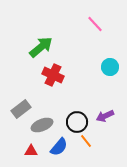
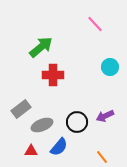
red cross: rotated 25 degrees counterclockwise
orange line: moved 16 px right, 16 px down
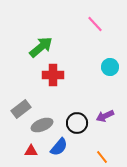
black circle: moved 1 px down
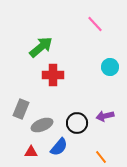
gray rectangle: rotated 30 degrees counterclockwise
purple arrow: rotated 12 degrees clockwise
red triangle: moved 1 px down
orange line: moved 1 px left
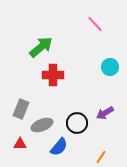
purple arrow: moved 3 px up; rotated 18 degrees counterclockwise
red triangle: moved 11 px left, 8 px up
orange line: rotated 72 degrees clockwise
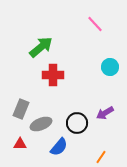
gray ellipse: moved 1 px left, 1 px up
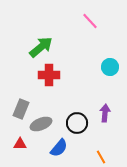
pink line: moved 5 px left, 3 px up
red cross: moved 4 px left
purple arrow: rotated 126 degrees clockwise
blue semicircle: moved 1 px down
orange line: rotated 64 degrees counterclockwise
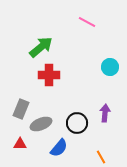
pink line: moved 3 px left, 1 px down; rotated 18 degrees counterclockwise
